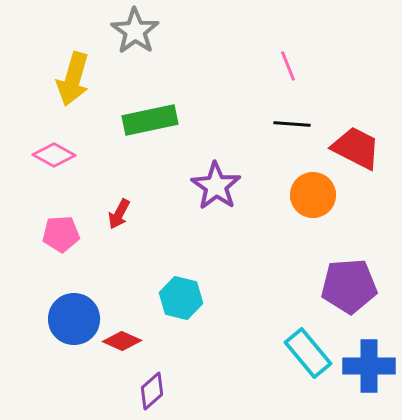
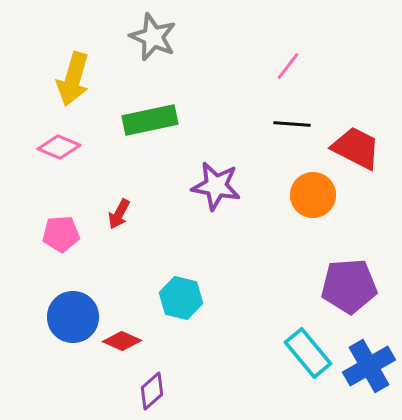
gray star: moved 18 px right, 6 px down; rotated 12 degrees counterclockwise
pink line: rotated 60 degrees clockwise
pink diamond: moved 5 px right, 8 px up; rotated 6 degrees counterclockwise
purple star: rotated 24 degrees counterclockwise
blue circle: moved 1 px left, 2 px up
blue cross: rotated 30 degrees counterclockwise
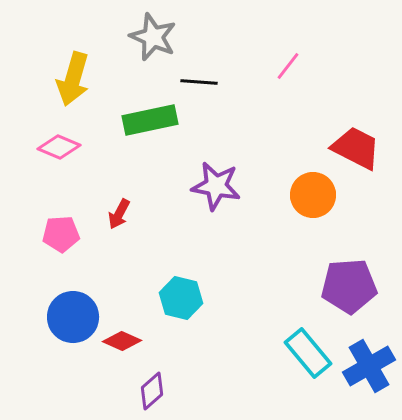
black line: moved 93 px left, 42 px up
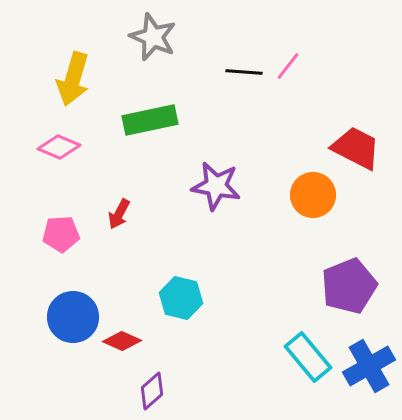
black line: moved 45 px right, 10 px up
purple pentagon: rotated 18 degrees counterclockwise
cyan rectangle: moved 4 px down
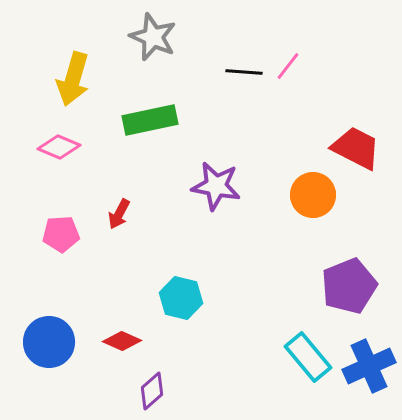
blue circle: moved 24 px left, 25 px down
blue cross: rotated 6 degrees clockwise
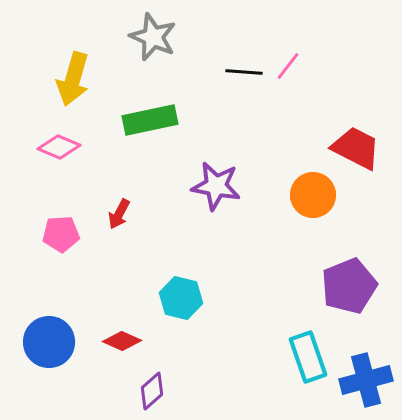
cyan rectangle: rotated 21 degrees clockwise
blue cross: moved 3 px left, 14 px down; rotated 9 degrees clockwise
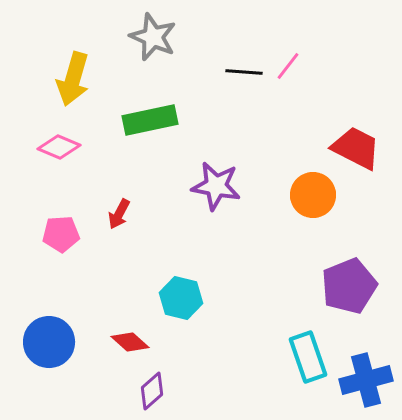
red diamond: moved 8 px right, 1 px down; rotated 18 degrees clockwise
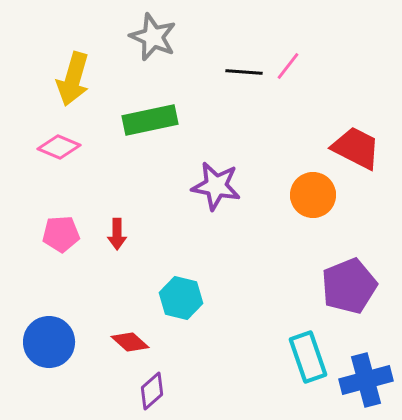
red arrow: moved 2 px left, 20 px down; rotated 28 degrees counterclockwise
